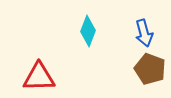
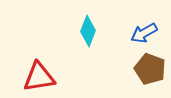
blue arrow: rotated 76 degrees clockwise
red triangle: rotated 8 degrees counterclockwise
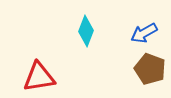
cyan diamond: moved 2 px left
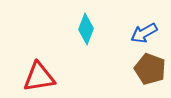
cyan diamond: moved 2 px up
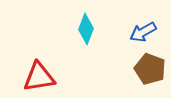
blue arrow: moved 1 px left, 1 px up
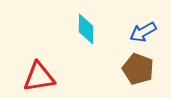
cyan diamond: rotated 20 degrees counterclockwise
brown pentagon: moved 12 px left
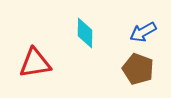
cyan diamond: moved 1 px left, 4 px down
red triangle: moved 4 px left, 14 px up
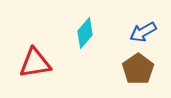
cyan diamond: rotated 40 degrees clockwise
brown pentagon: rotated 16 degrees clockwise
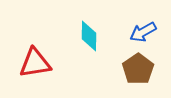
cyan diamond: moved 4 px right, 3 px down; rotated 40 degrees counterclockwise
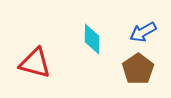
cyan diamond: moved 3 px right, 3 px down
red triangle: rotated 24 degrees clockwise
